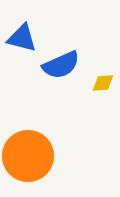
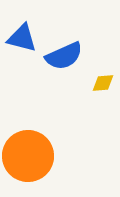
blue semicircle: moved 3 px right, 9 px up
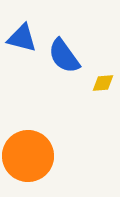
blue semicircle: rotated 78 degrees clockwise
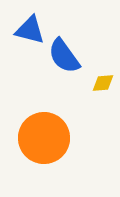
blue triangle: moved 8 px right, 8 px up
orange circle: moved 16 px right, 18 px up
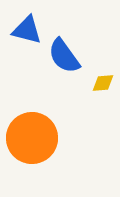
blue triangle: moved 3 px left
orange circle: moved 12 px left
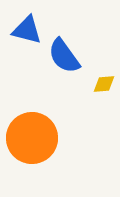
yellow diamond: moved 1 px right, 1 px down
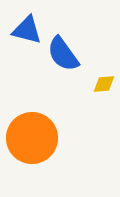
blue semicircle: moved 1 px left, 2 px up
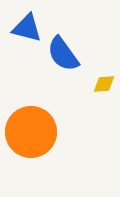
blue triangle: moved 2 px up
orange circle: moved 1 px left, 6 px up
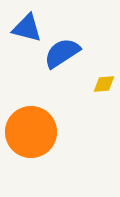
blue semicircle: moved 1 px left, 1 px up; rotated 93 degrees clockwise
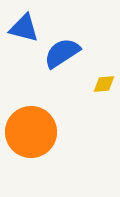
blue triangle: moved 3 px left
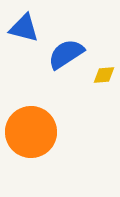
blue semicircle: moved 4 px right, 1 px down
yellow diamond: moved 9 px up
